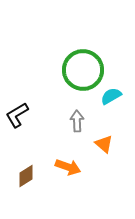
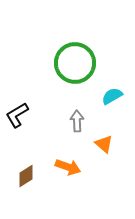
green circle: moved 8 px left, 7 px up
cyan semicircle: moved 1 px right
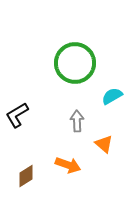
orange arrow: moved 2 px up
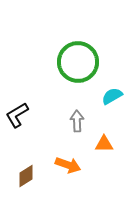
green circle: moved 3 px right, 1 px up
orange triangle: rotated 42 degrees counterclockwise
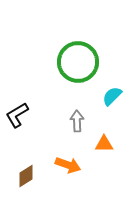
cyan semicircle: rotated 15 degrees counterclockwise
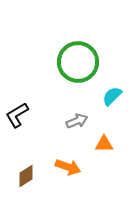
gray arrow: rotated 70 degrees clockwise
orange arrow: moved 2 px down
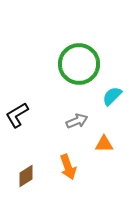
green circle: moved 1 px right, 2 px down
orange arrow: rotated 50 degrees clockwise
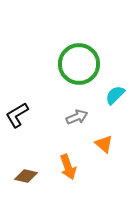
cyan semicircle: moved 3 px right, 1 px up
gray arrow: moved 4 px up
orange triangle: rotated 42 degrees clockwise
brown diamond: rotated 45 degrees clockwise
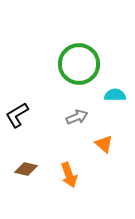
cyan semicircle: rotated 45 degrees clockwise
orange arrow: moved 1 px right, 8 px down
brown diamond: moved 7 px up
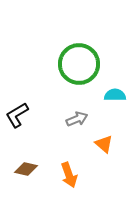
gray arrow: moved 2 px down
